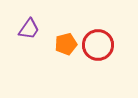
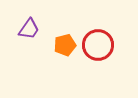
orange pentagon: moved 1 px left, 1 px down
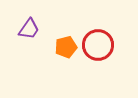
orange pentagon: moved 1 px right, 2 px down
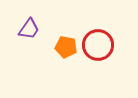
orange pentagon: rotated 25 degrees clockwise
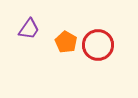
orange pentagon: moved 5 px up; rotated 20 degrees clockwise
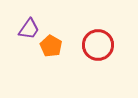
orange pentagon: moved 15 px left, 4 px down
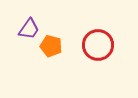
orange pentagon: rotated 15 degrees counterclockwise
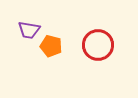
purple trapezoid: moved 1 px down; rotated 65 degrees clockwise
